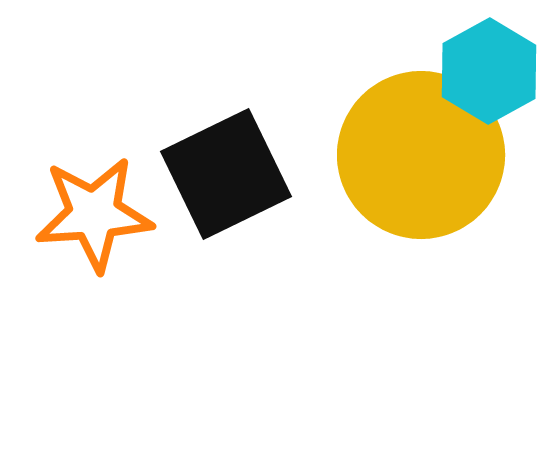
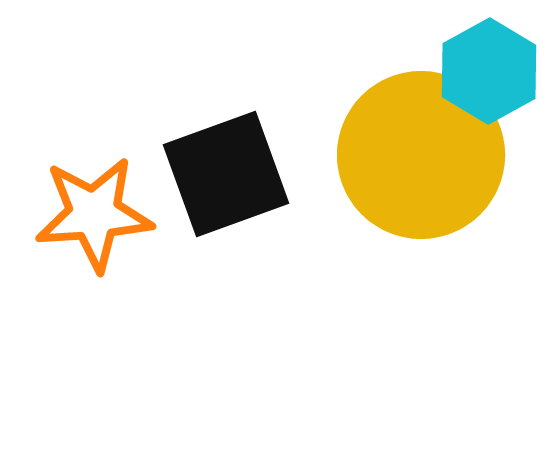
black square: rotated 6 degrees clockwise
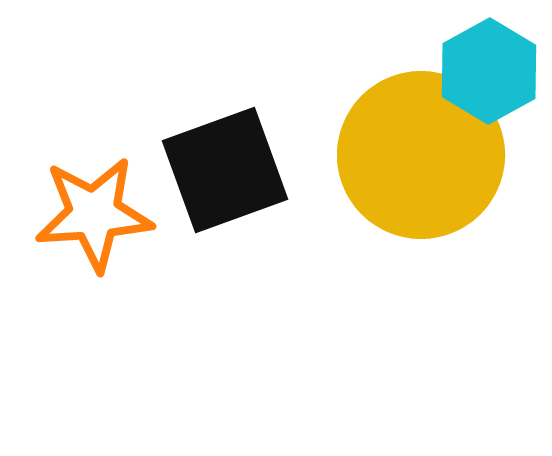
black square: moved 1 px left, 4 px up
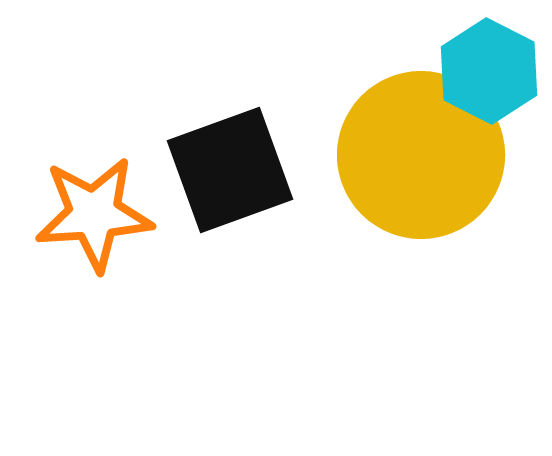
cyan hexagon: rotated 4 degrees counterclockwise
black square: moved 5 px right
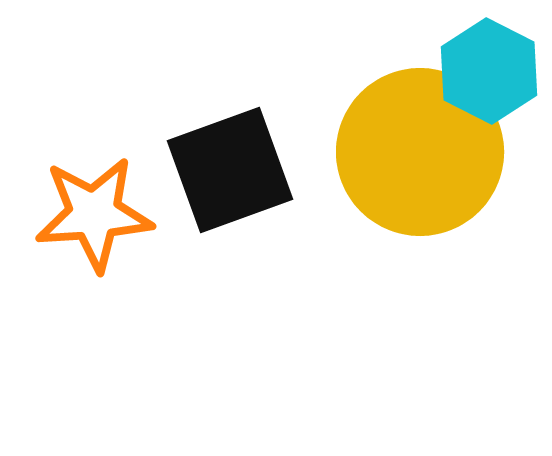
yellow circle: moved 1 px left, 3 px up
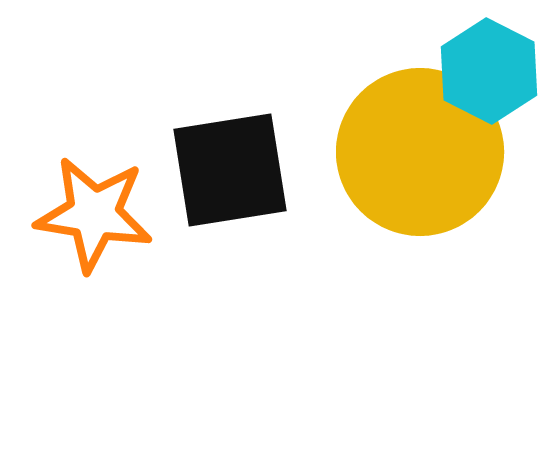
black square: rotated 11 degrees clockwise
orange star: rotated 13 degrees clockwise
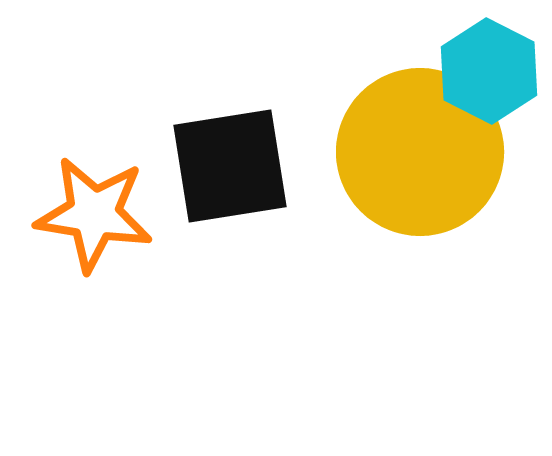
black square: moved 4 px up
